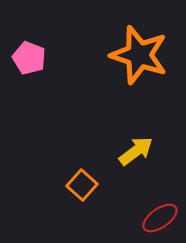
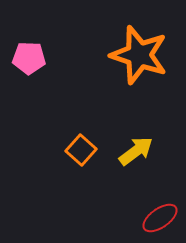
pink pentagon: rotated 20 degrees counterclockwise
orange square: moved 1 px left, 35 px up
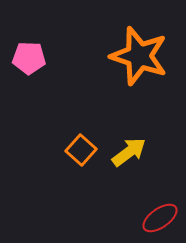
orange star: moved 1 px down
yellow arrow: moved 7 px left, 1 px down
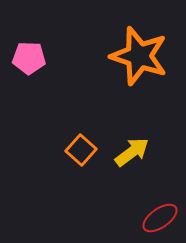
yellow arrow: moved 3 px right
